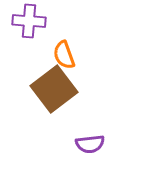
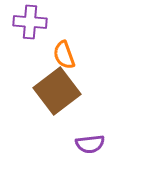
purple cross: moved 1 px right, 1 px down
brown square: moved 3 px right, 2 px down
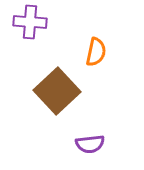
orange semicircle: moved 32 px right, 3 px up; rotated 148 degrees counterclockwise
brown square: rotated 6 degrees counterclockwise
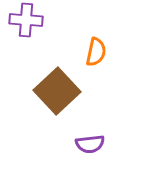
purple cross: moved 4 px left, 2 px up
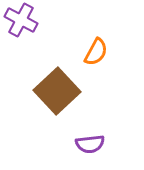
purple cross: moved 5 px left; rotated 24 degrees clockwise
orange semicircle: rotated 16 degrees clockwise
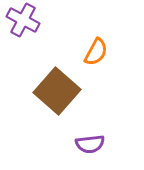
purple cross: moved 2 px right
brown square: rotated 6 degrees counterclockwise
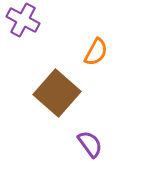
brown square: moved 2 px down
purple semicircle: rotated 120 degrees counterclockwise
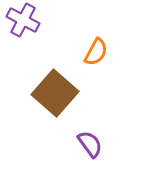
brown square: moved 2 px left
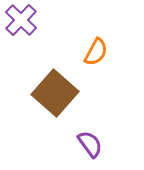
purple cross: moved 2 px left; rotated 16 degrees clockwise
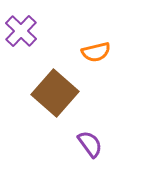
purple cross: moved 11 px down
orange semicircle: rotated 48 degrees clockwise
